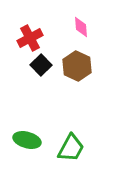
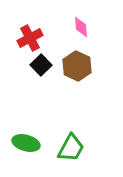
green ellipse: moved 1 px left, 3 px down
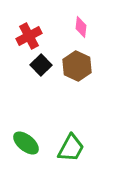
pink diamond: rotated 10 degrees clockwise
red cross: moved 1 px left, 2 px up
green ellipse: rotated 24 degrees clockwise
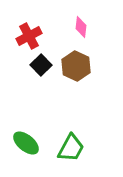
brown hexagon: moved 1 px left
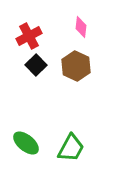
black square: moved 5 px left
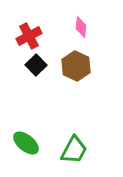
green trapezoid: moved 3 px right, 2 px down
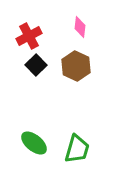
pink diamond: moved 1 px left
green ellipse: moved 8 px right
green trapezoid: moved 3 px right, 1 px up; rotated 12 degrees counterclockwise
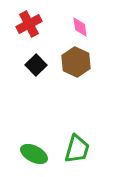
pink diamond: rotated 15 degrees counterclockwise
red cross: moved 12 px up
brown hexagon: moved 4 px up
green ellipse: moved 11 px down; rotated 12 degrees counterclockwise
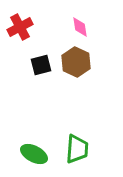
red cross: moved 9 px left, 3 px down
black square: moved 5 px right; rotated 30 degrees clockwise
green trapezoid: rotated 12 degrees counterclockwise
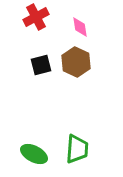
red cross: moved 16 px right, 10 px up
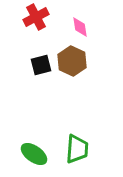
brown hexagon: moved 4 px left, 1 px up
green ellipse: rotated 8 degrees clockwise
